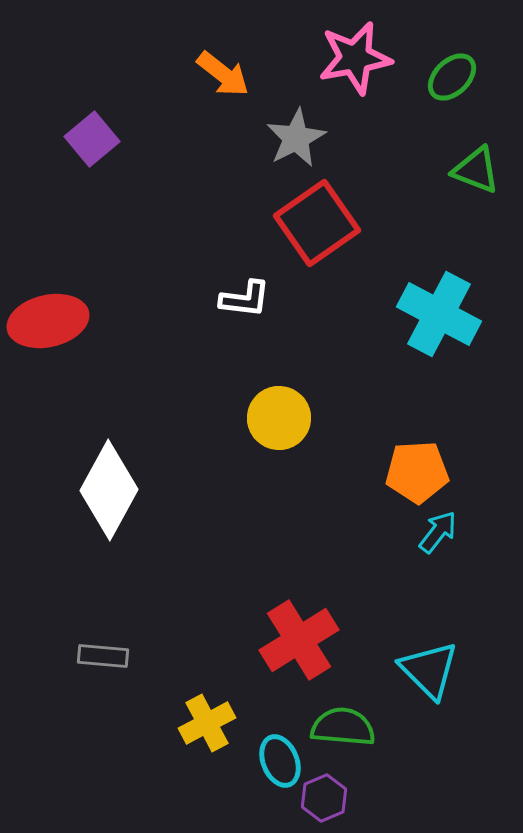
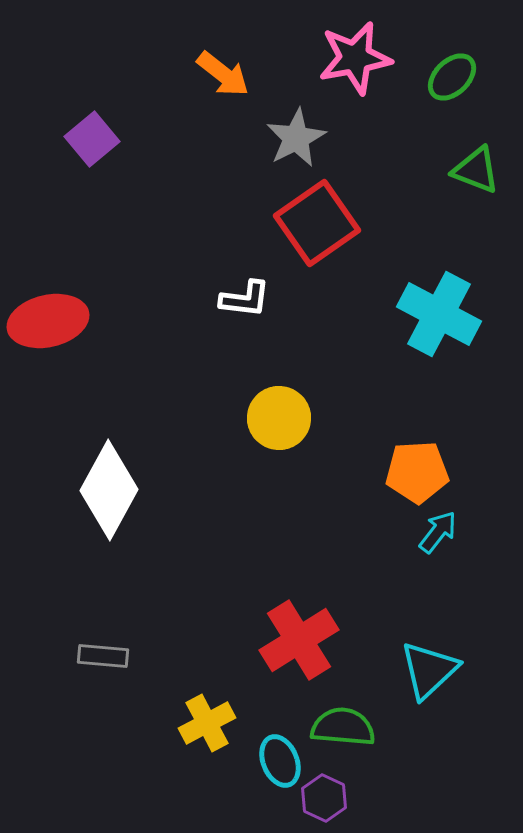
cyan triangle: rotated 32 degrees clockwise
purple hexagon: rotated 12 degrees counterclockwise
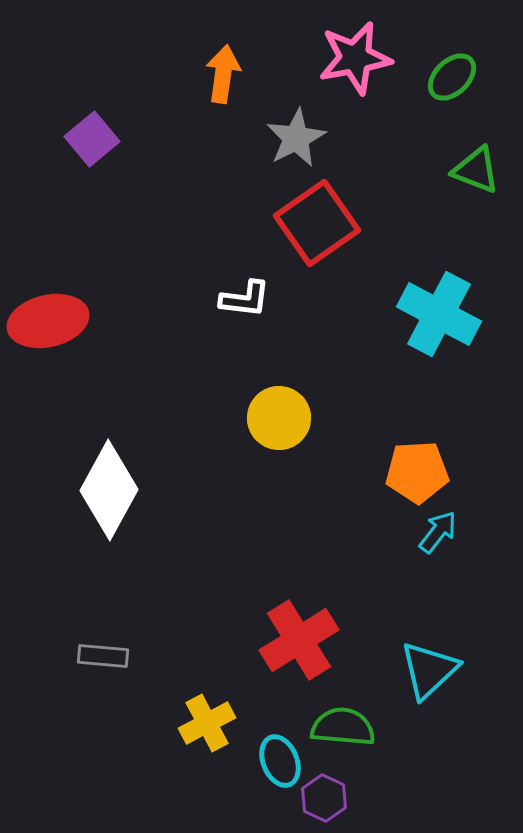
orange arrow: rotated 120 degrees counterclockwise
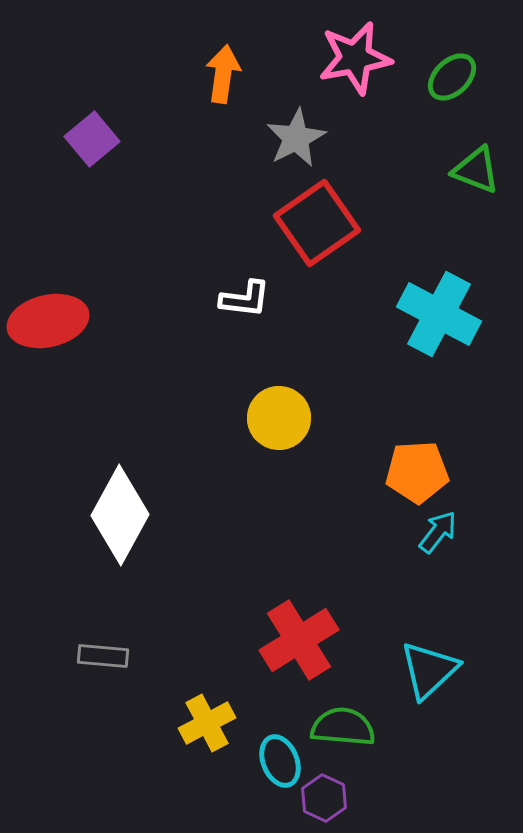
white diamond: moved 11 px right, 25 px down
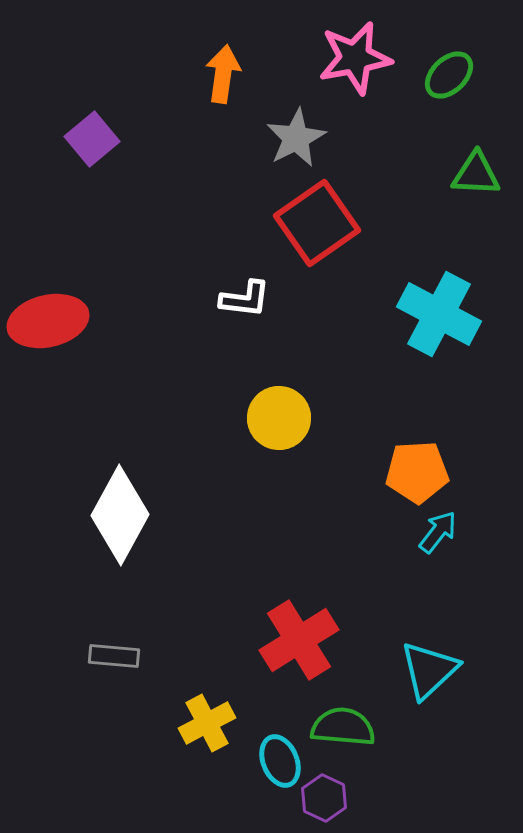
green ellipse: moved 3 px left, 2 px up
green triangle: moved 4 px down; rotated 18 degrees counterclockwise
gray rectangle: moved 11 px right
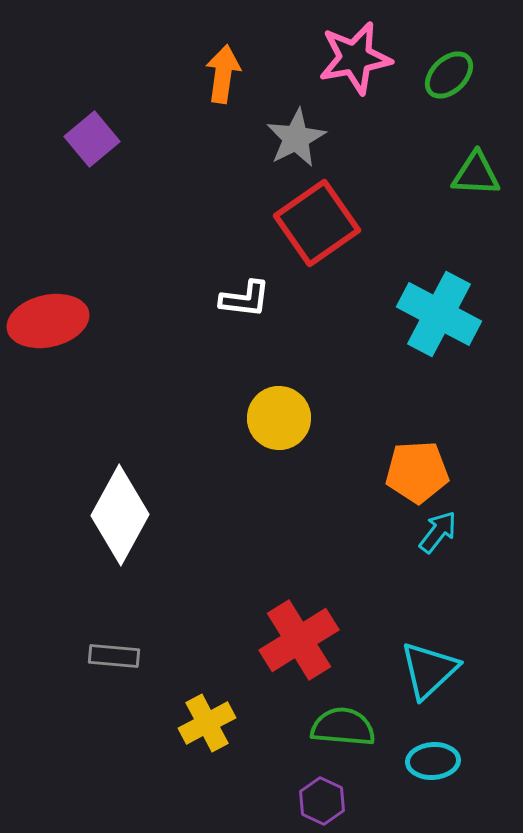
cyan ellipse: moved 153 px right; rotated 72 degrees counterclockwise
purple hexagon: moved 2 px left, 3 px down
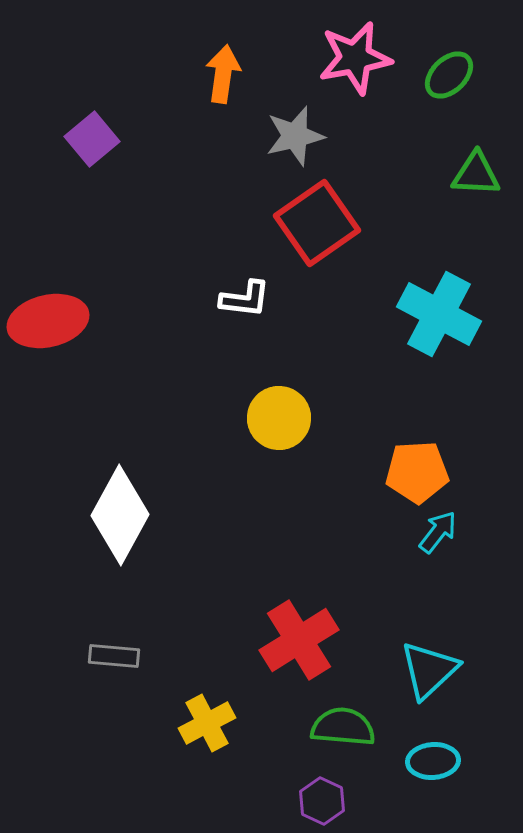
gray star: moved 1 px left, 2 px up; rotated 14 degrees clockwise
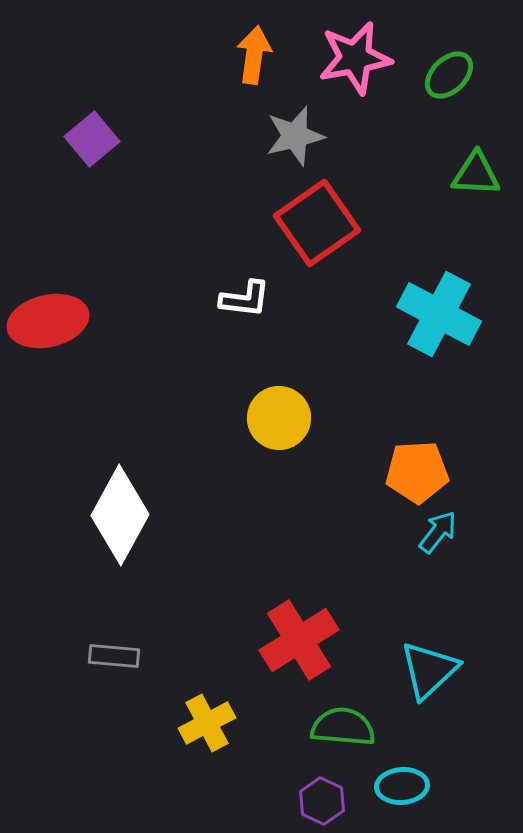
orange arrow: moved 31 px right, 19 px up
cyan ellipse: moved 31 px left, 25 px down
